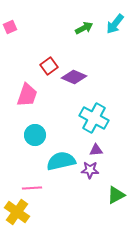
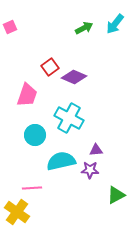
red square: moved 1 px right, 1 px down
cyan cross: moved 25 px left
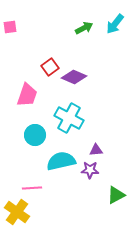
pink square: rotated 16 degrees clockwise
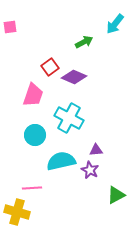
green arrow: moved 14 px down
pink trapezoid: moved 6 px right
purple star: rotated 24 degrees clockwise
yellow cross: rotated 20 degrees counterclockwise
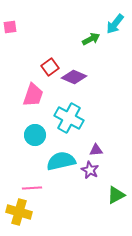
green arrow: moved 7 px right, 3 px up
yellow cross: moved 2 px right
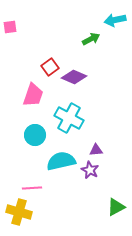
cyan arrow: moved 4 px up; rotated 40 degrees clockwise
green triangle: moved 12 px down
